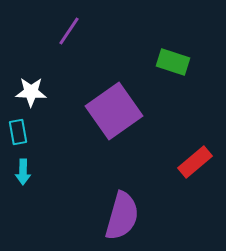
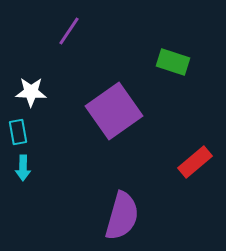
cyan arrow: moved 4 px up
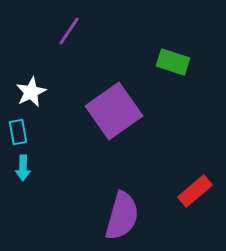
white star: rotated 28 degrees counterclockwise
red rectangle: moved 29 px down
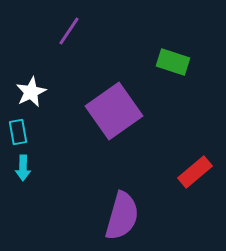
red rectangle: moved 19 px up
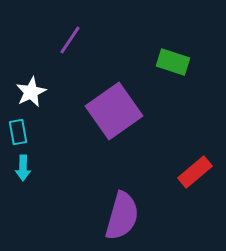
purple line: moved 1 px right, 9 px down
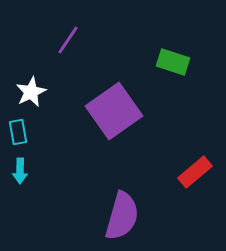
purple line: moved 2 px left
cyan arrow: moved 3 px left, 3 px down
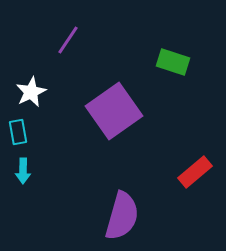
cyan arrow: moved 3 px right
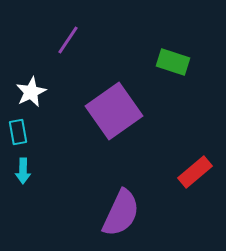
purple semicircle: moved 1 px left, 3 px up; rotated 9 degrees clockwise
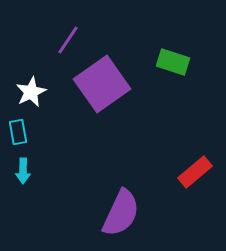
purple square: moved 12 px left, 27 px up
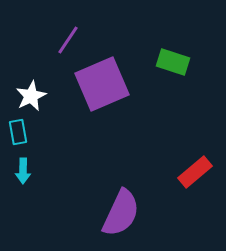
purple square: rotated 12 degrees clockwise
white star: moved 4 px down
